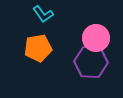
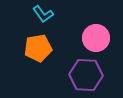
purple hexagon: moved 5 px left, 13 px down
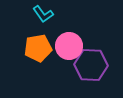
pink circle: moved 27 px left, 8 px down
purple hexagon: moved 5 px right, 10 px up
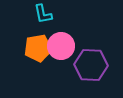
cyan L-shape: rotated 25 degrees clockwise
pink circle: moved 8 px left
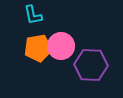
cyan L-shape: moved 10 px left, 1 px down
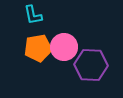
pink circle: moved 3 px right, 1 px down
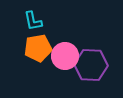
cyan L-shape: moved 6 px down
pink circle: moved 1 px right, 9 px down
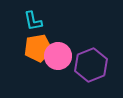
pink circle: moved 7 px left
purple hexagon: rotated 24 degrees counterclockwise
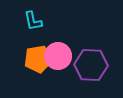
orange pentagon: moved 11 px down
purple hexagon: rotated 24 degrees clockwise
